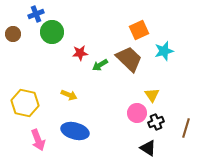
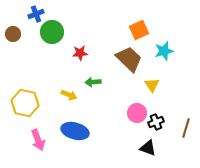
green arrow: moved 7 px left, 17 px down; rotated 28 degrees clockwise
yellow triangle: moved 10 px up
black triangle: rotated 12 degrees counterclockwise
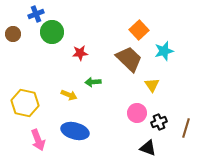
orange square: rotated 18 degrees counterclockwise
black cross: moved 3 px right
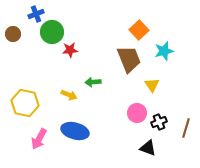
red star: moved 10 px left, 3 px up
brown trapezoid: rotated 24 degrees clockwise
pink arrow: moved 1 px right, 1 px up; rotated 50 degrees clockwise
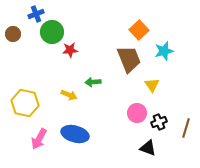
blue ellipse: moved 3 px down
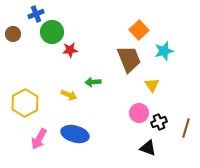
yellow hexagon: rotated 20 degrees clockwise
pink circle: moved 2 px right
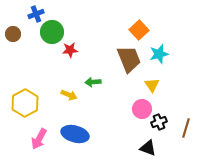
cyan star: moved 5 px left, 3 px down
pink circle: moved 3 px right, 4 px up
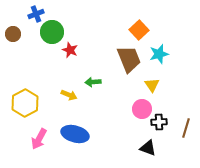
red star: rotated 28 degrees clockwise
black cross: rotated 21 degrees clockwise
